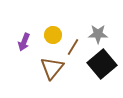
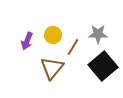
purple arrow: moved 3 px right, 1 px up
black square: moved 1 px right, 2 px down
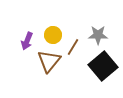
gray star: moved 1 px down
brown triangle: moved 3 px left, 7 px up
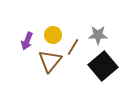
brown triangle: moved 1 px right
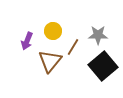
yellow circle: moved 4 px up
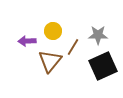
purple arrow: rotated 66 degrees clockwise
black square: rotated 16 degrees clockwise
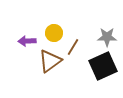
yellow circle: moved 1 px right, 2 px down
gray star: moved 9 px right, 2 px down
brown triangle: rotated 15 degrees clockwise
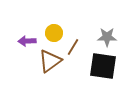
black square: rotated 32 degrees clockwise
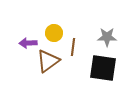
purple arrow: moved 1 px right, 2 px down
brown line: rotated 24 degrees counterclockwise
brown triangle: moved 2 px left
black square: moved 2 px down
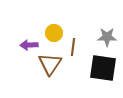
purple arrow: moved 1 px right, 2 px down
brown triangle: moved 2 px right, 3 px down; rotated 20 degrees counterclockwise
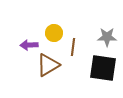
brown triangle: moved 2 px left, 1 px down; rotated 25 degrees clockwise
